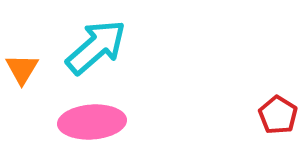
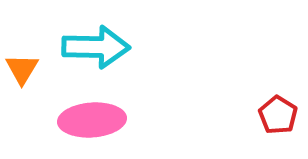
cyan arrow: rotated 42 degrees clockwise
pink ellipse: moved 2 px up
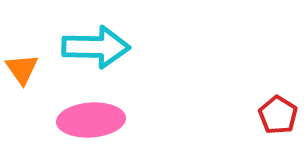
orange triangle: rotated 6 degrees counterclockwise
pink ellipse: moved 1 px left
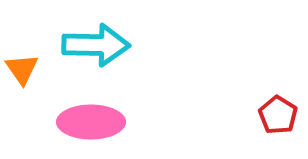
cyan arrow: moved 2 px up
pink ellipse: moved 2 px down; rotated 4 degrees clockwise
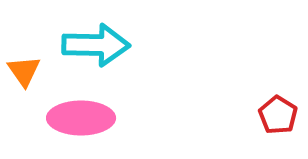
orange triangle: moved 2 px right, 2 px down
pink ellipse: moved 10 px left, 4 px up
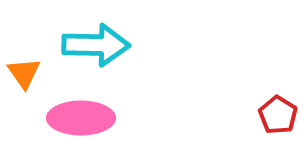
orange triangle: moved 2 px down
